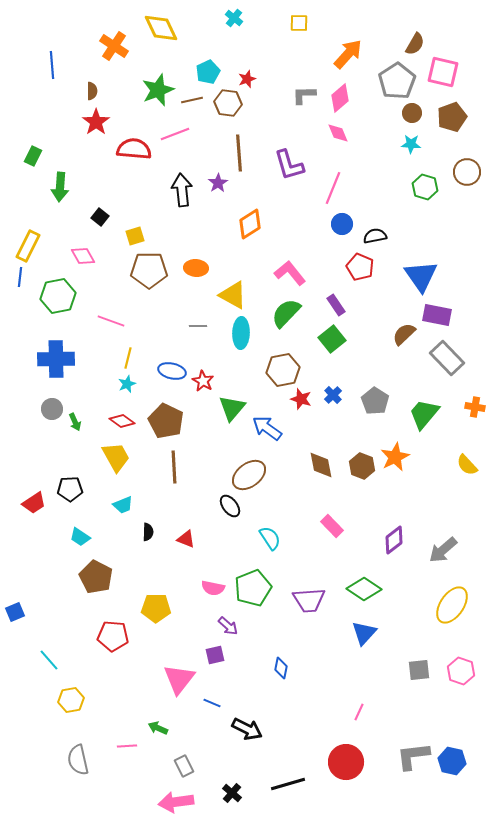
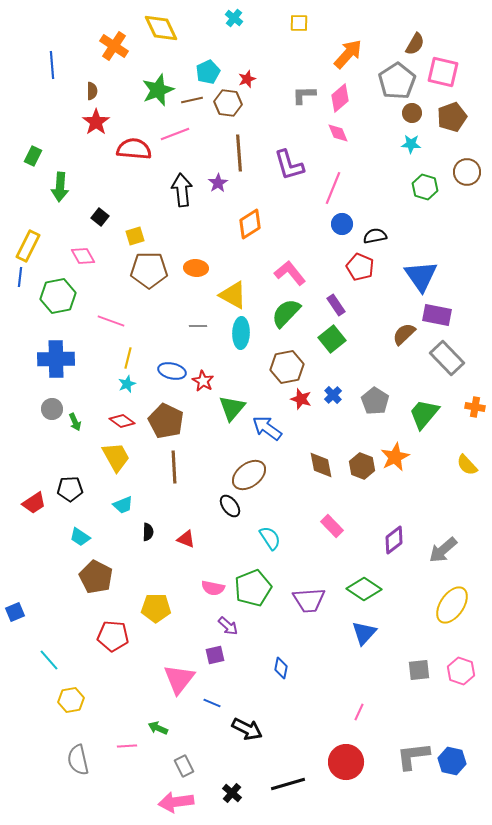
brown hexagon at (283, 370): moved 4 px right, 3 px up
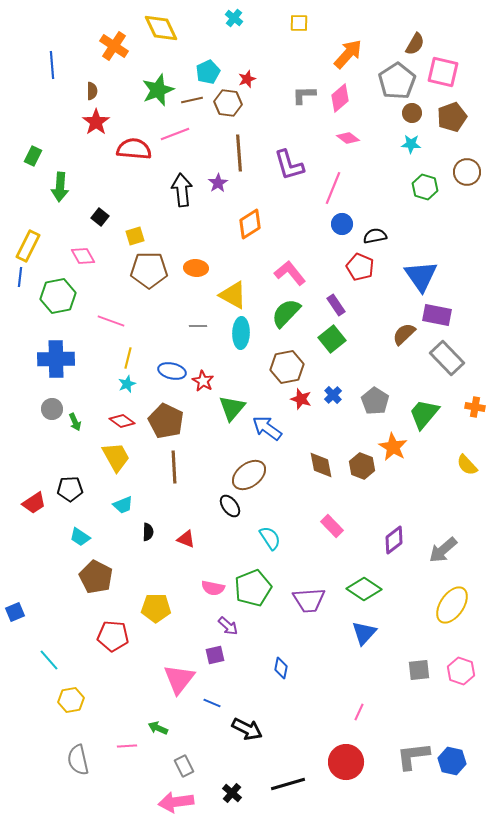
pink diamond at (338, 133): moved 10 px right, 5 px down; rotated 30 degrees counterclockwise
orange star at (395, 457): moved 2 px left, 10 px up; rotated 16 degrees counterclockwise
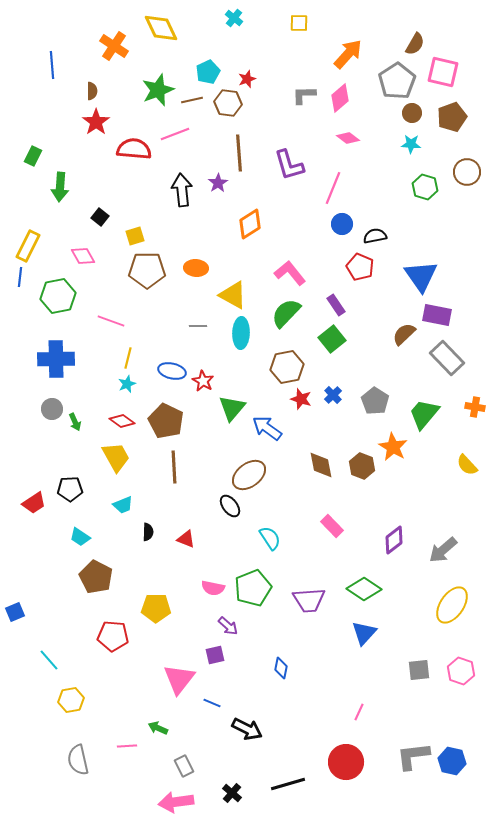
brown pentagon at (149, 270): moved 2 px left
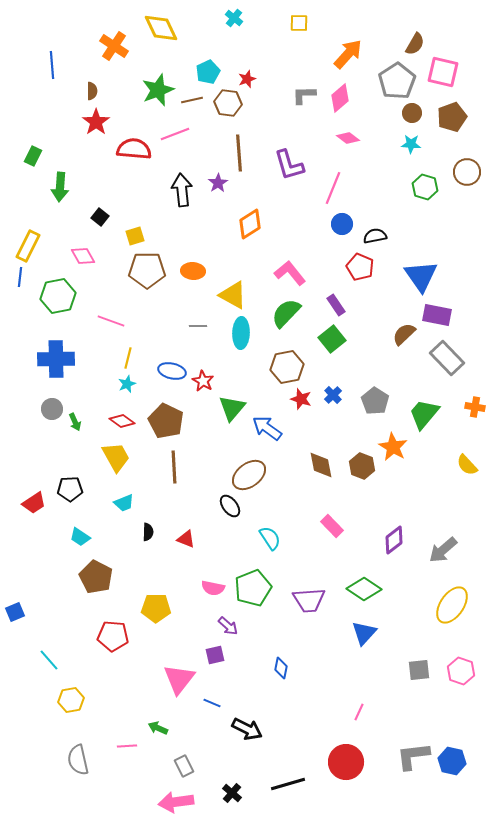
orange ellipse at (196, 268): moved 3 px left, 3 px down
cyan trapezoid at (123, 505): moved 1 px right, 2 px up
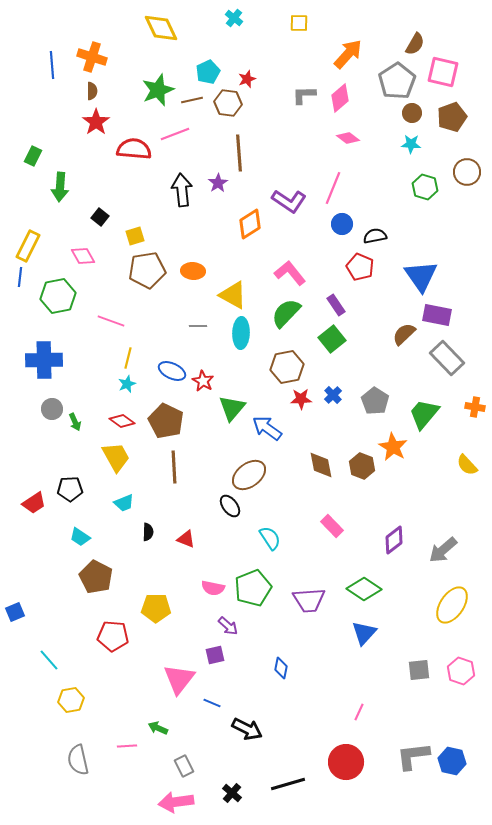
orange cross at (114, 46): moved 22 px left, 11 px down; rotated 16 degrees counterclockwise
purple L-shape at (289, 165): moved 36 px down; rotated 40 degrees counterclockwise
brown pentagon at (147, 270): rotated 9 degrees counterclockwise
blue cross at (56, 359): moved 12 px left, 1 px down
blue ellipse at (172, 371): rotated 12 degrees clockwise
red star at (301, 399): rotated 20 degrees counterclockwise
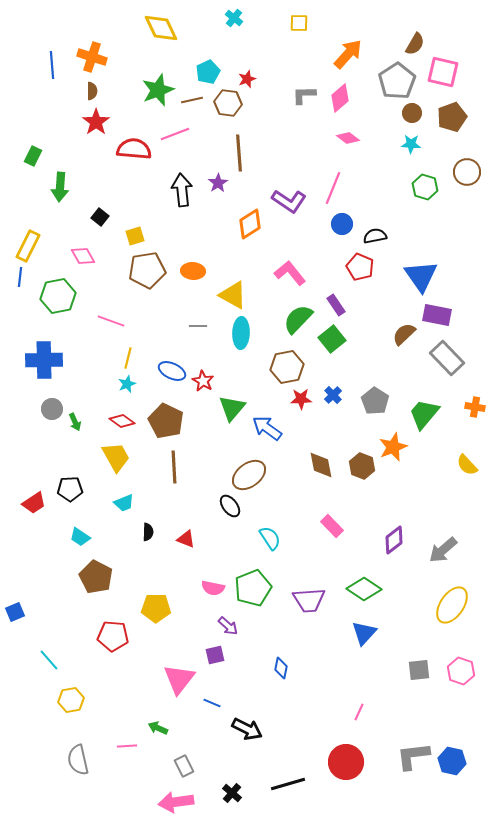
green semicircle at (286, 313): moved 12 px right, 6 px down
orange star at (393, 447): rotated 20 degrees clockwise
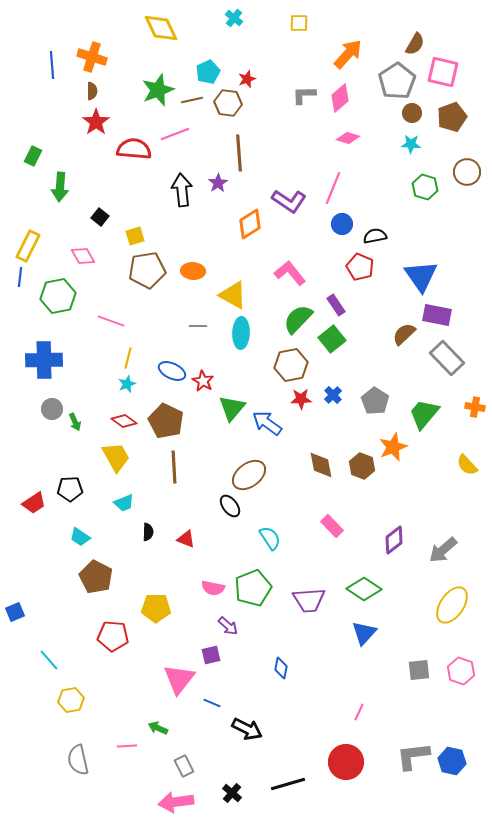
pink diamond at (348, 138): rotated 20 degrees counterclockwise
brown hexagon at (287, 367): moved 4 px right, 2 px up
red diamond at (122, 421): moved 2 px right
blue arrow at (267, 428): moved 5 px up
purple square at (215, 655): moved 4 px left
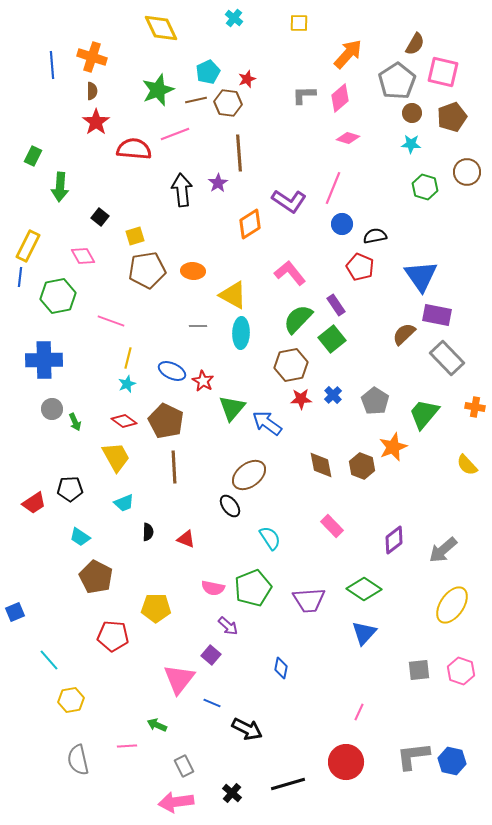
brown line at (192, 100): moved 4 px right
purple square at (211, 655): rotated 36 degrees counterclockwise
green arrow at (158, 728): moved 1 px left, 3 px up
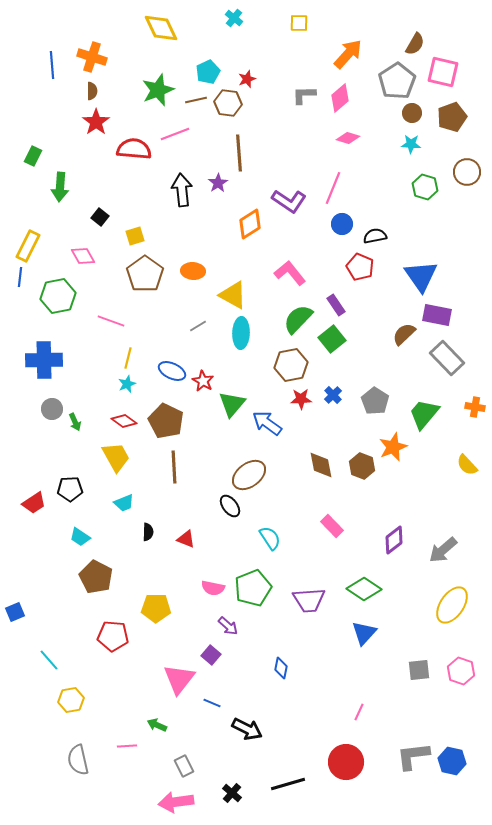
brown pentagon at (147, 270): moved 2 px left, 4 px down; rotated 27 degrees counterclockwise
gray line at (198, 326): rotated 30 degrees counterclockwise
green triangle at (232, 408): moved 4 px up
